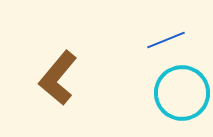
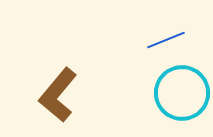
brown L-shape: moved 17 px down
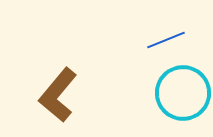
cyan circle: moved 1 px right
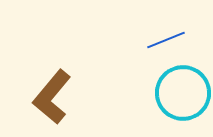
brown L-shape: moved 6 px left, 2 px down
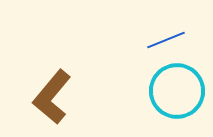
cyan circle: moved 6 px left, 2 px up
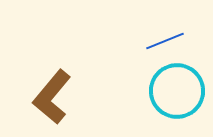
blue line: moved 1 px left, 1 px down
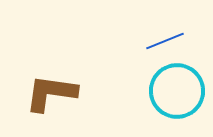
brown L-shape: moved 1 px left, 4 px up; rotated 58 degrees clockwise
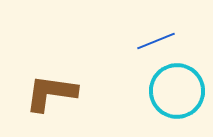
blue line: moved 9 px left
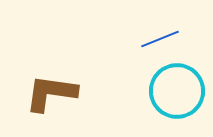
blue line: moved 4 px right, 2 px up
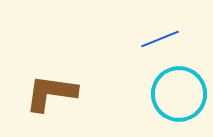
cyan circle: moved 2 px right, 3 px down
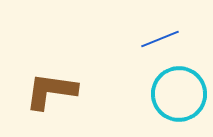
brown L-shape: moved 2 px up
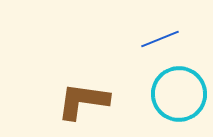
brown L-shape: moved 32 px right, 10 px down
